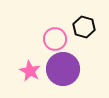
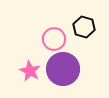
pink circle: moved 1 px left
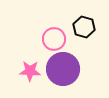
pink star: rotated 25 degrees counterclockwise
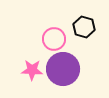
pink star: moved 2 px right, 1 px up
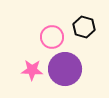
pink circle: moved 2 px left, 2 px up
purple circle: moved 2 px right
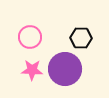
black hexagon: moved 3 px left, 11 px down; rotated 15 degrees counterclockwise
pink circle: moved 22 px left
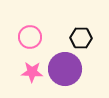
pink star: moved 2 px down
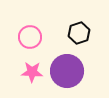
black hexagon: moved 2 px left, 5 px up; rotated 20 degrees counterclockwise
purple circle: moved 2 px right, 2 px down
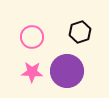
black hexagon: moved 1 px right, 1 px up
pink circle: moved 2 px right
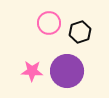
pink circle: moved 17 px right, 14 px up
pink star: moved 1 px up
